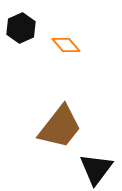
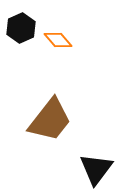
orange diamond: moved 8 px left, 5 px up
brown trapezoid: moved 10 px left, 7 px up
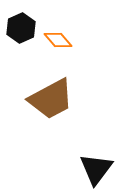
brown trapezoid: moved 1 px right, 21 px up; rotated 24 degrees clockwise
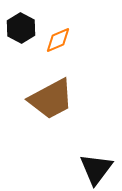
black hexagon: rotated 8 degrees counterclockwise
orange diamond: rotated 72 degrees counterclockwise
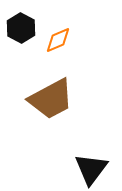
black triangle: moved 5 px left
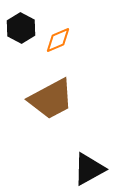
black triangle: moved 2 px left; rotated 24 degrees clockwise
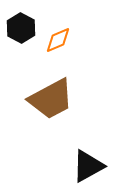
black triangle: moved 1 px left, 3 px up
